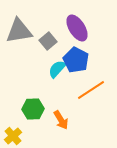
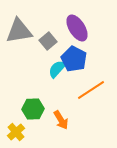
blue pentagon: moved 2 px left, 1 px up
yellow cross: moved 3 px right, 4 px up
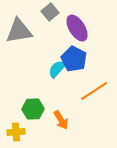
gray square: moved 2 px right, 29 px up
orange line: moved 3 px right, 1 px down
yellow cross: rotated 36 degrees clockwise
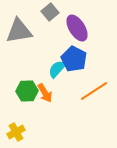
green hexagon: moved 6 px left, 18 px up
orange arrow: moved 16 px left, 27 px up
yellow cross: rotated 24 degrees counterclockwise
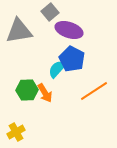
purple ellipse: moved 8 px left, 2 px down; rotated 40 degrees counterclockwise
blue pentagon: moved 2 px left
green hexagon: moved 1 px up
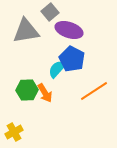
gray triangle: moved 7 px right
yellow cross: moved 2 px left
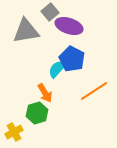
purple ellipse: moved 4 px up
green hexagon: moved 10 px right, 23 px down; rotated 15 degrees counterclockwise
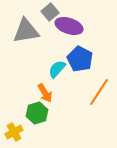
blue pentagon: moved 8 px right
orange line: moved 5 px right, 1 px down; rotated 24 degrees counterclockwise
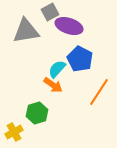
gray square: rotated 12 degrees clockwise
orange arrow: moved 8 px right, 8 px up; rotated 24 degrees counterclockwise
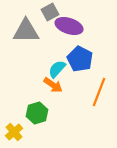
gray triangle: rotated 8 degrees clockwise
orange line: rotated 12 degrees counterclockwise
yellow cross: rotated 12 degrees counterclockwise
